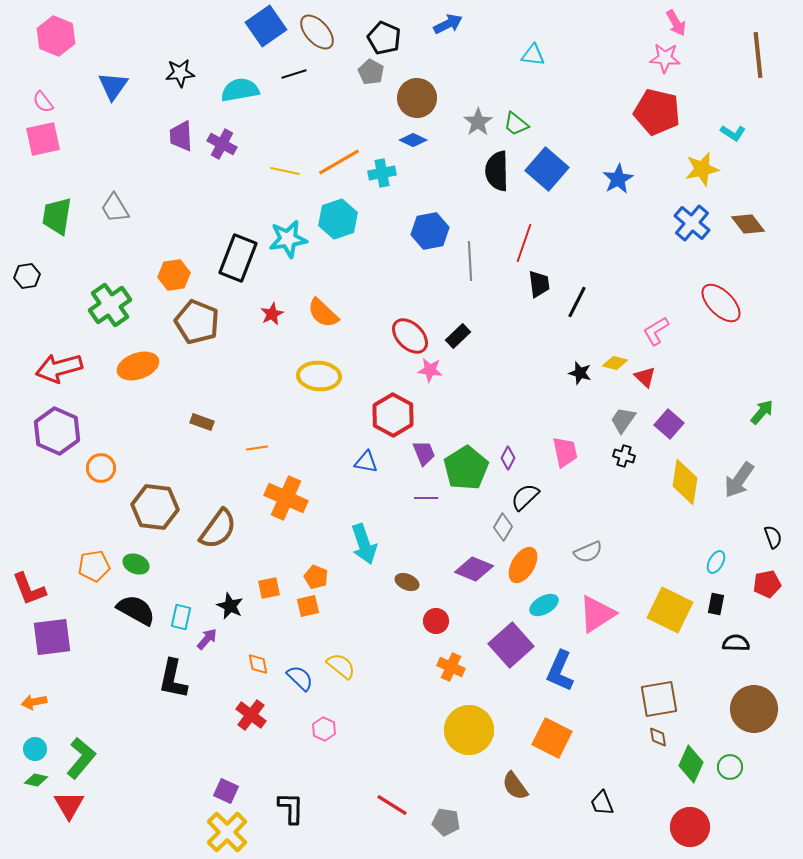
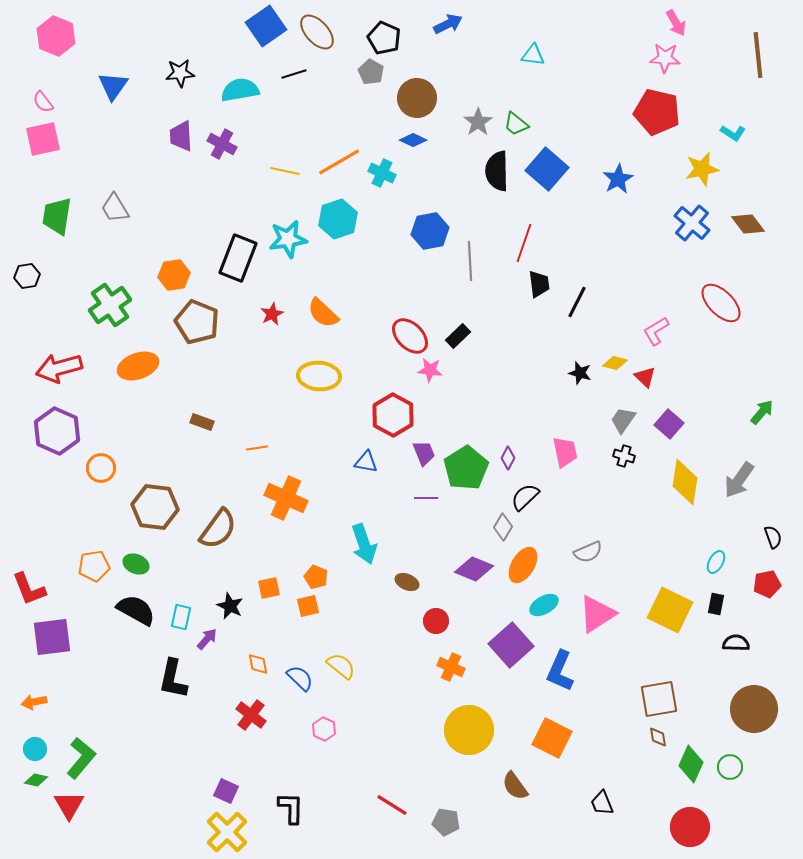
cyan cross at (382, 173): rotated 36 degrees clockwise
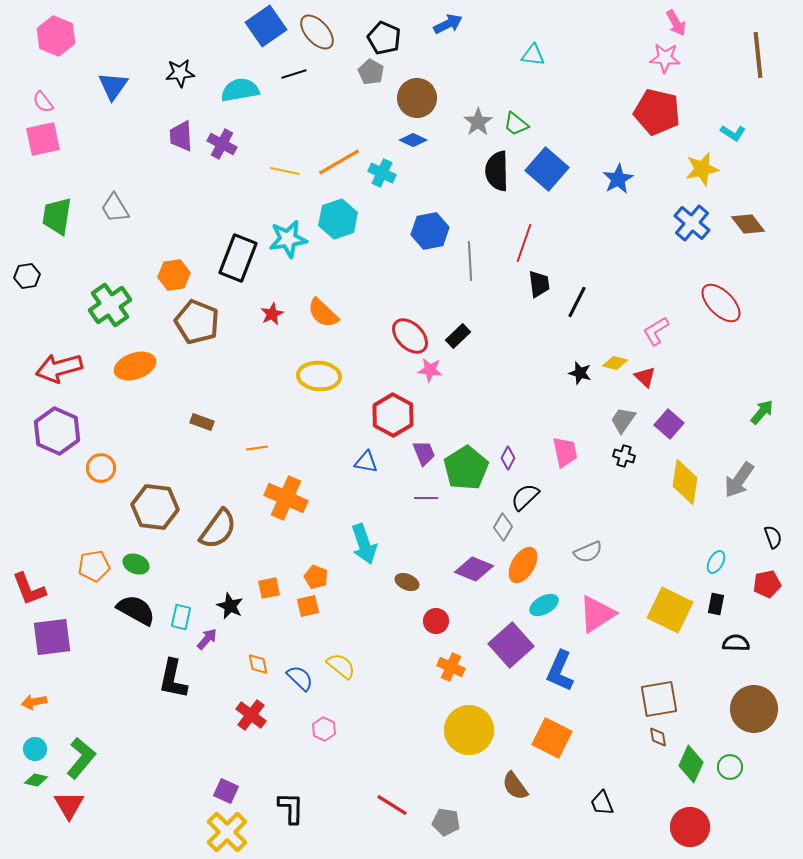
orange ellipse at (138, 366): moved 3 px left
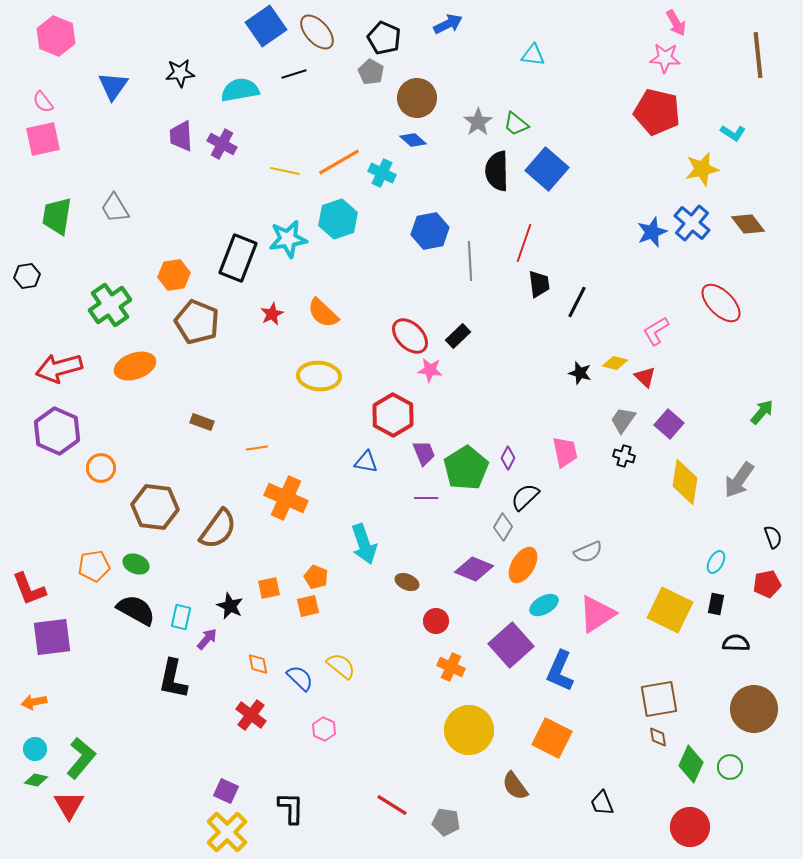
blue diamond at (413, 140): rotated 16 degrees clockwise
blue star at (618, 179): moved 34 px right, 53 px down; rotated 8 degrees clockwise
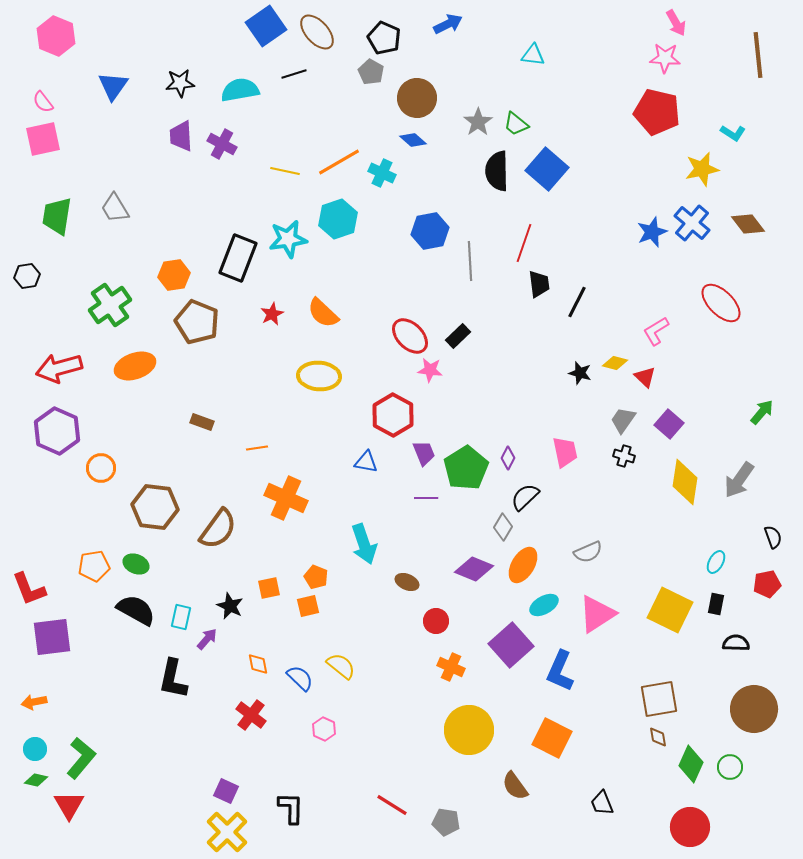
black star at (180, 73): moved 10 px down
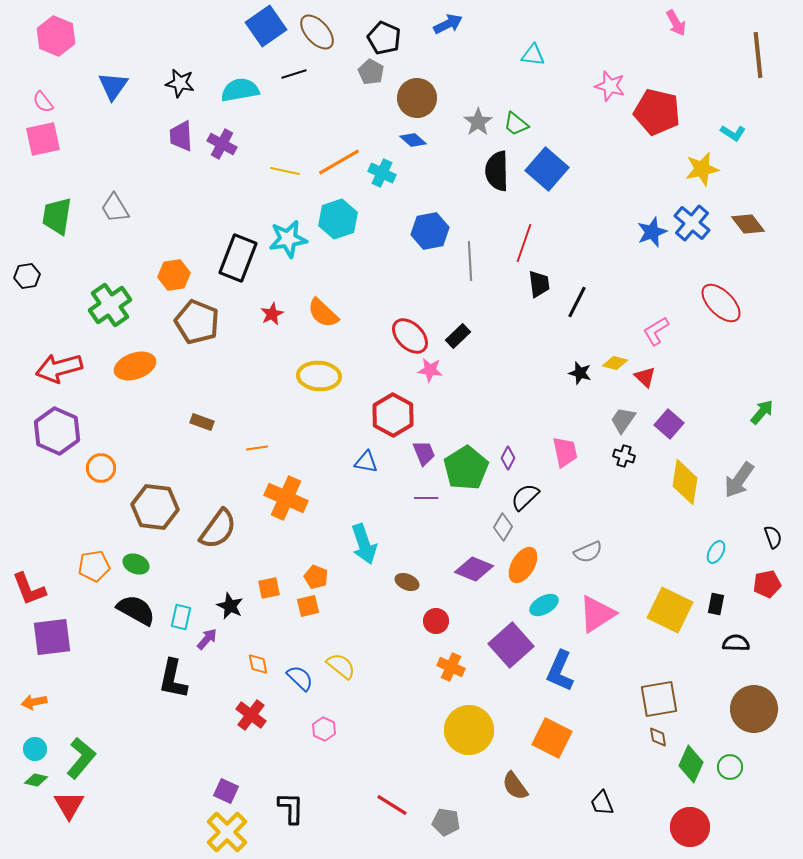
pink star at (665, 58): moved 55 px left, 28 px down; rotated 12 degrees clockwise
black star at (180, 83): rotated 16 degrees clockwise
cyan ellipse at (716, 562): moved 10 px up
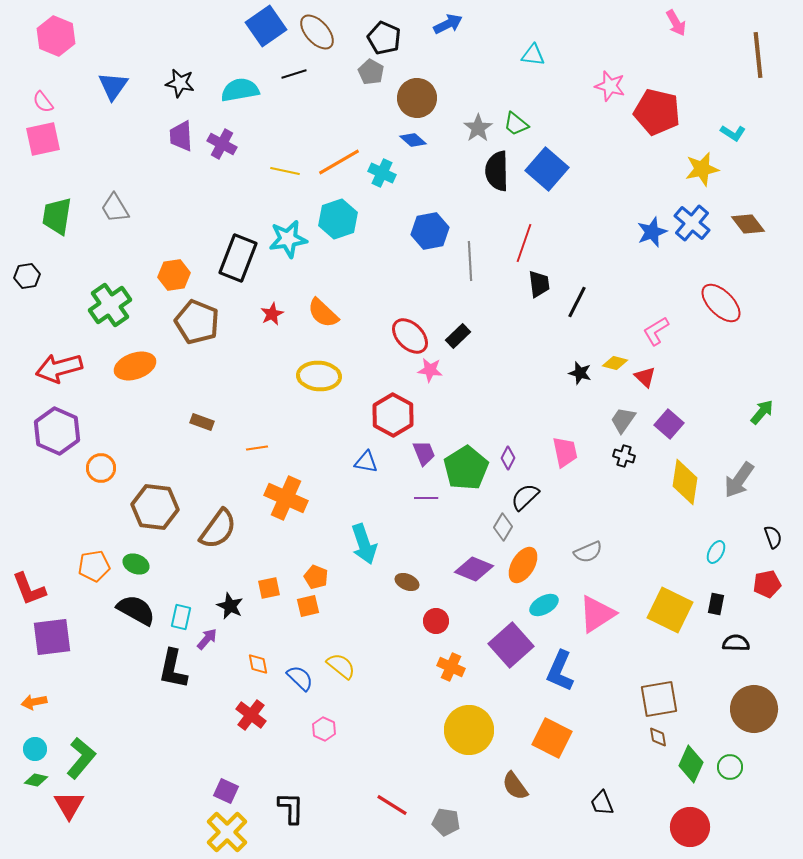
gray star at (478, 122): moved 6 px down
black L-shape at (173, 679): moved 10 px up
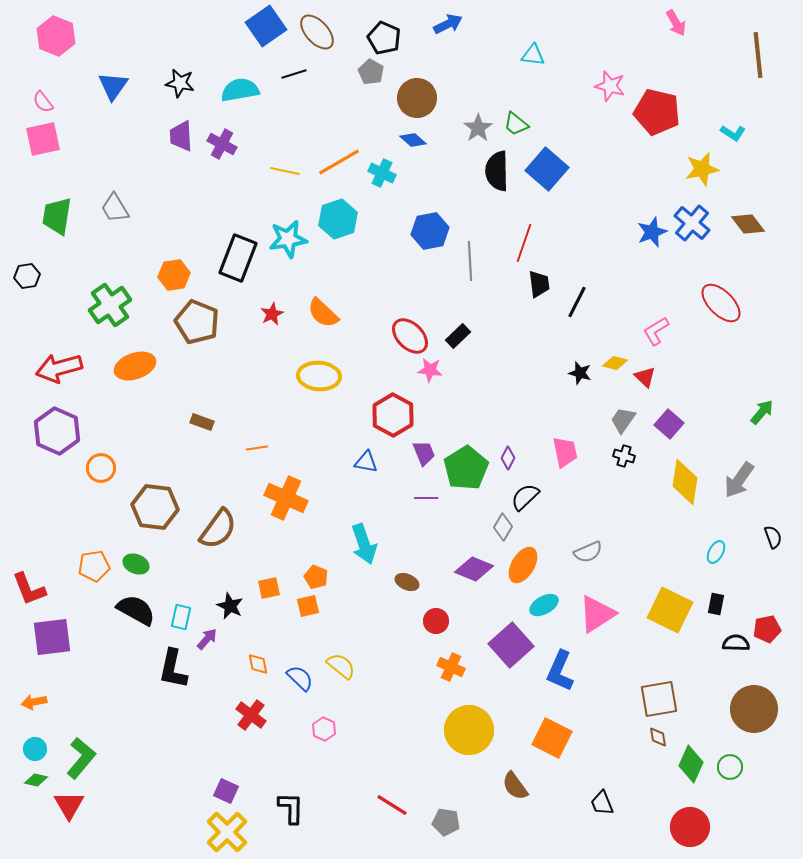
red pentagon at (767, 584): moved 45 px down
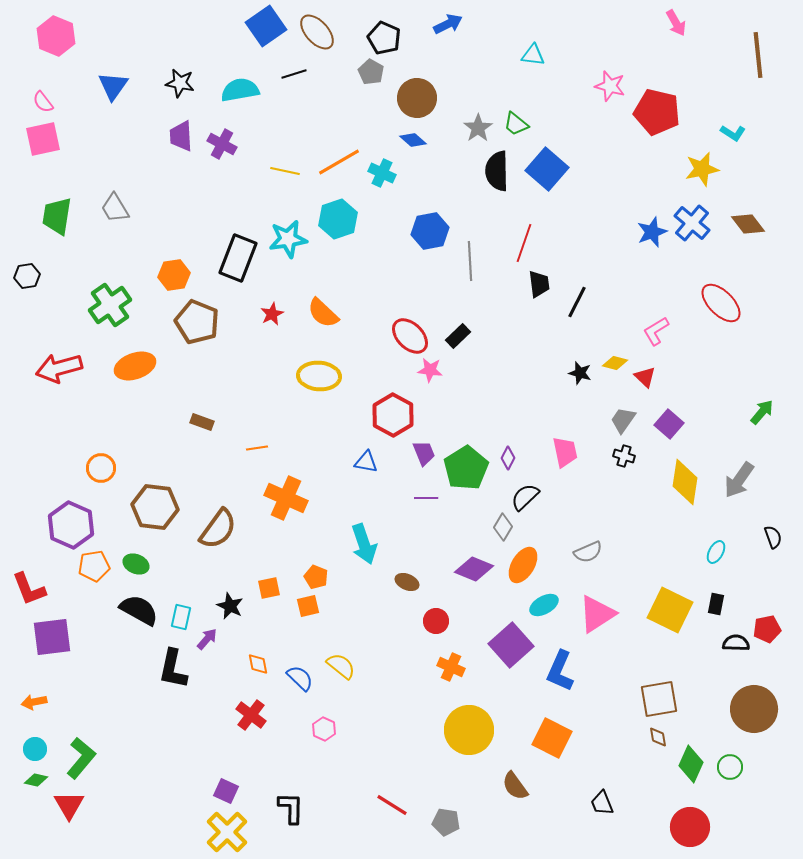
purple hexagon at (57, 431): moved 14 px right, 94 px down
black semicircle at (136, 610): moved 3 px right
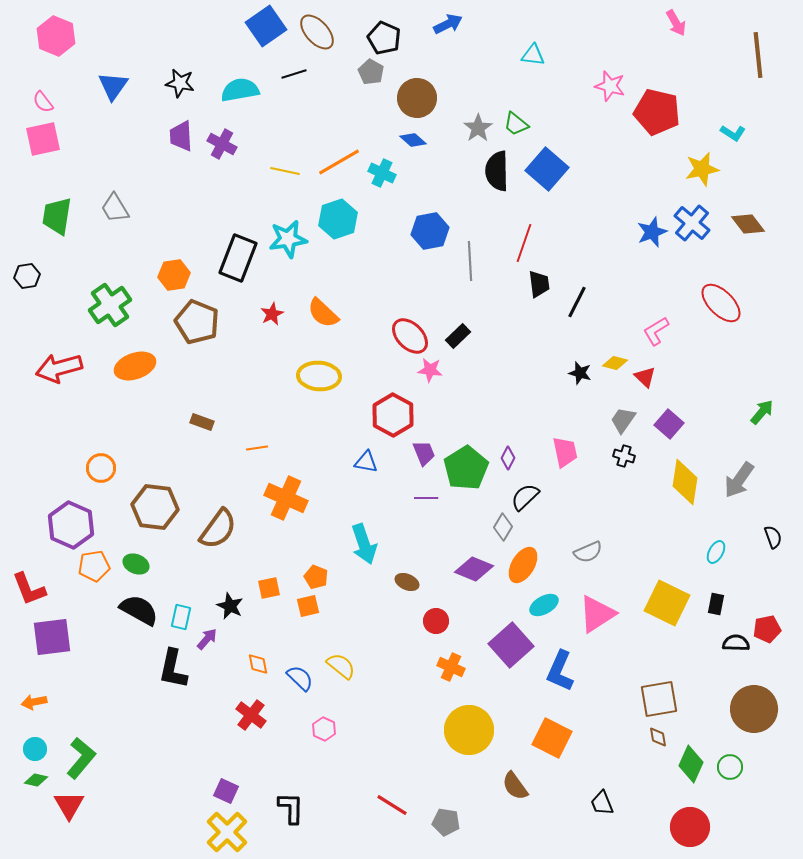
yellow square at (670, 610): moved 3 px left, 7 px up
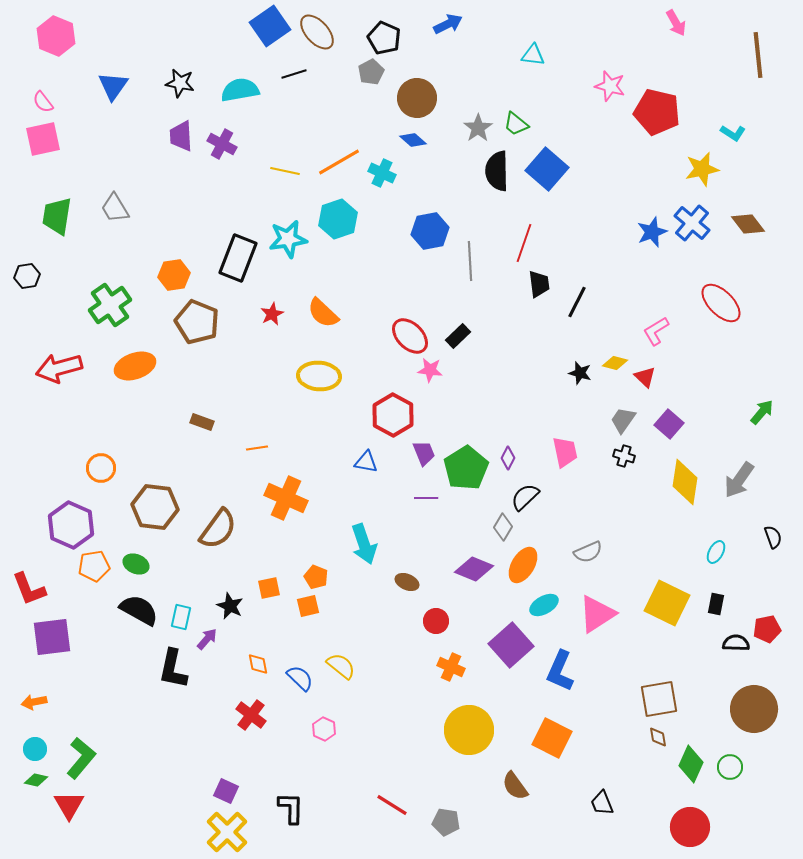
blue square at (266, 26): moved 4 px right
gray pentagon at (371, 72): rotated 15 degrees clockwise
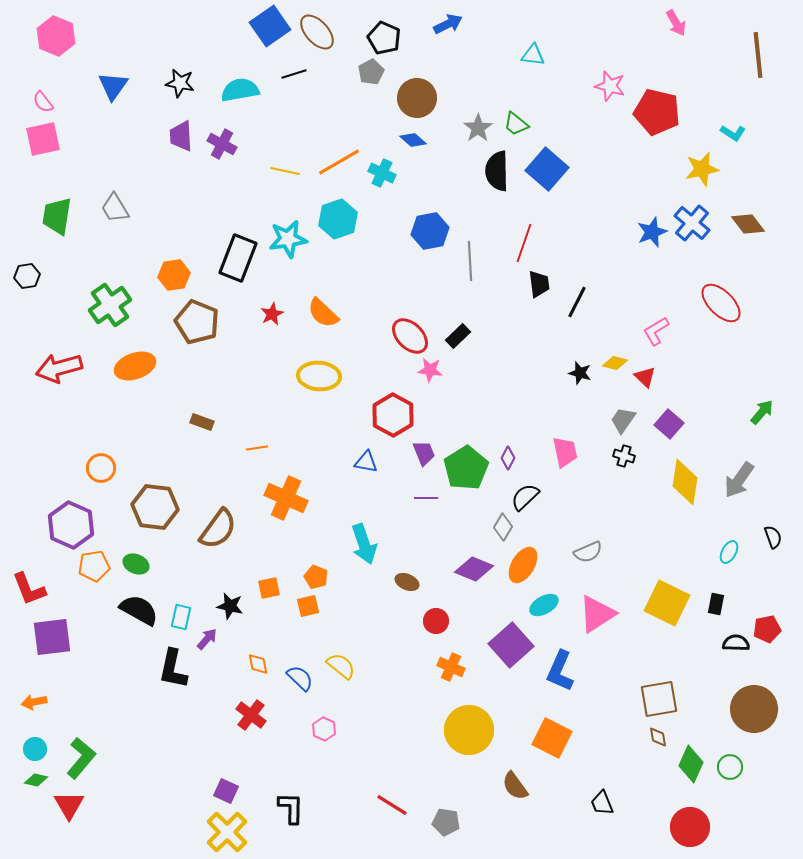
cyan ellipse at (716, 552): moved 13 px right
black star at (230, 606): rotated 12 degrees counterclockwise
